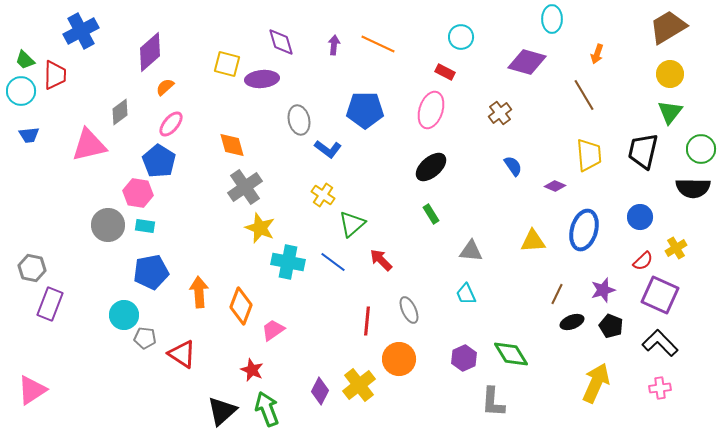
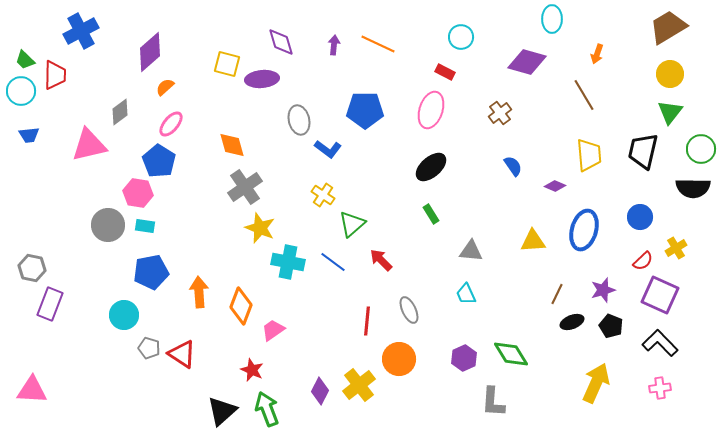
gray pentagon at (145, 338): moved 4 px right, 10 px down; rotated 10 degrees clockwise
pink triangle at (32, 390): rotated 36 degrees clockwise
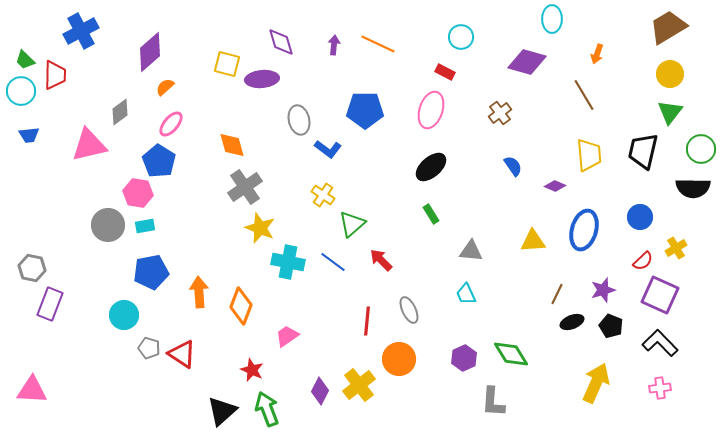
cyan rectangle at (145, 226): rotated 18 degrees counterclockwise
pink trapezoid at (273, 330): moved 14 px right, 6 px down
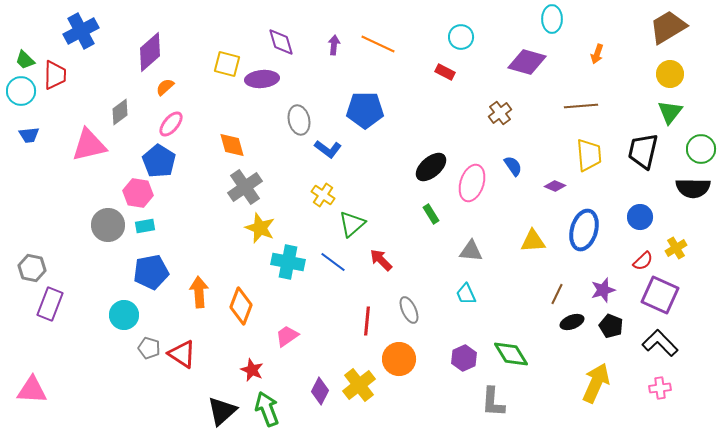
brown line at (584, 95): moved 3 px left, 11 px down; rotated 64 degrees counterclockwise
pink ellipse at (431, 110): moved 41 px right, 73 px down
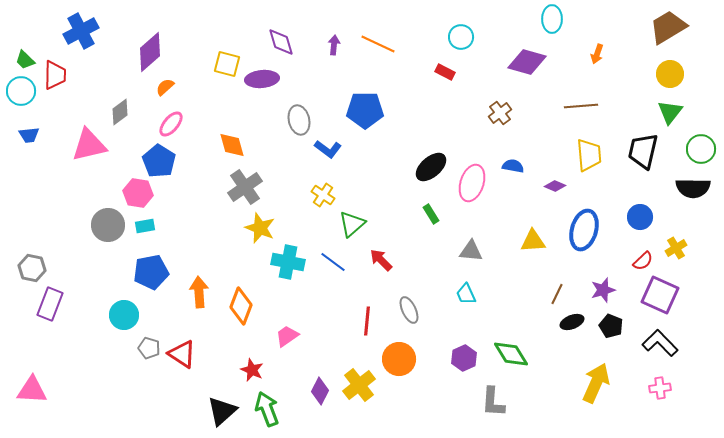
blue semicircle at (513, 166): rotated 45 degrees counterclockwise
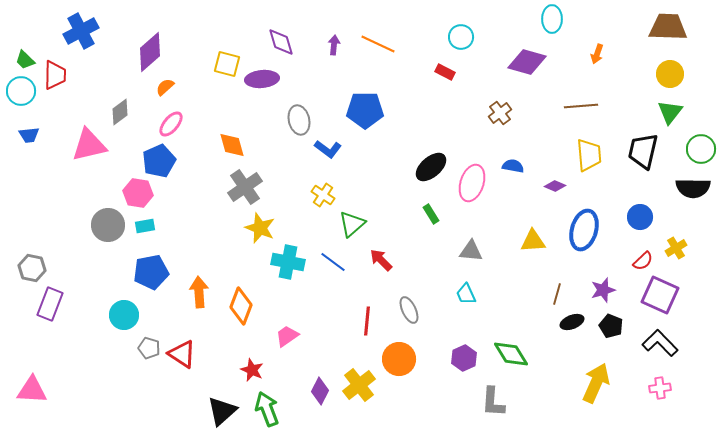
brown trapezoid at (668, 27): rotated 33 degrees clockwise
blue pentagon at (159, 161): rotated 16 degrees clockwise
brown line at (557, 294): rotated 10 degrees counterclockwise
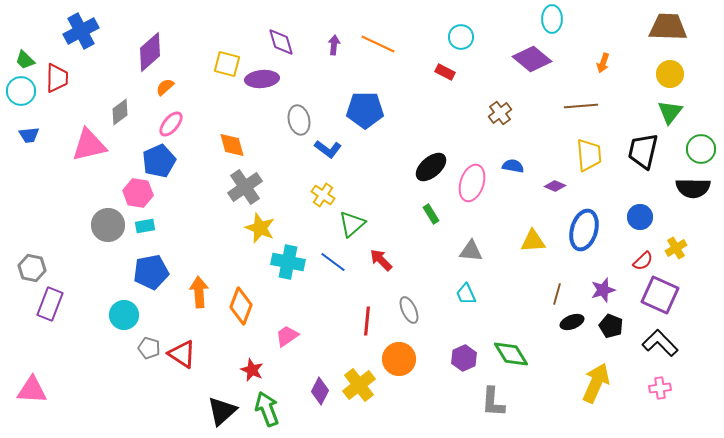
orange arrow at (597, 54): moved 6 px right, 9 px down
purple diamond at (527, 62): moved 5 px right, 3 px up; rotated 24 degrees clockwise
red trapezoid at (55, 75): moved 2 px right, 3 px down
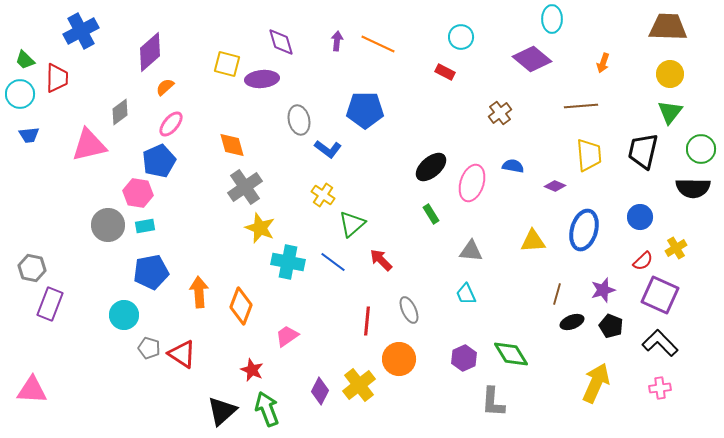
purple arrow at (334, 45): moved 3 px right, 4 px up
cyan circle at (21, 91): moved 1 px left, 3 px down
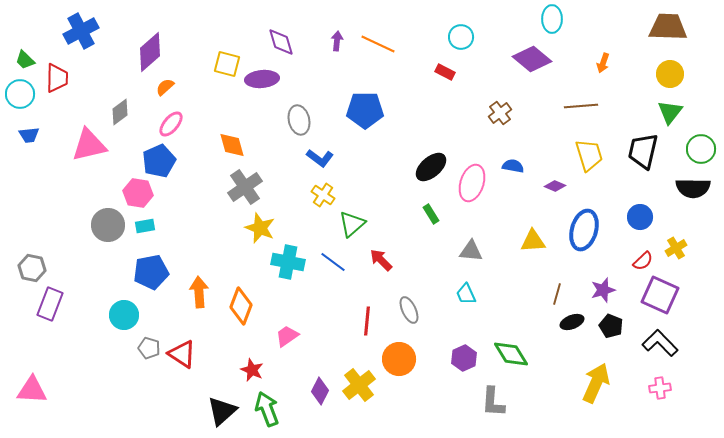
blue L-shape at (328, 149): moved 8 px left, 9 px down
yellow trapezoid at (589, 155): rotated 12 degrees counterclockwise
